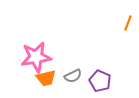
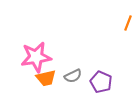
purple pentagon: moved 1 px right, 1 px down
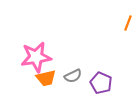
purple pentagon: moved 1 px down
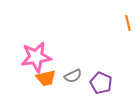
orange line: rotated 35 degrees counterclockwise
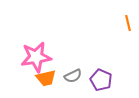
purple pentagon: moved 3 px up
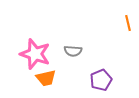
pink star: moved 1 px left, 3 px up; rotated 28 degrees clockwise
gray semicircle: moved 25 px up; rotated 30 degrees clockwise
purple pentagon: rotated 25 degrees clockwise
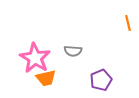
pink star: moved 4 px down; rotated 12 degrees clockwise
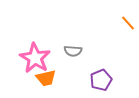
orange line: rotated 28 degrees counterclockwise
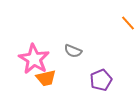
gray semicircle: rotated 18 degrees clockwise
pink star: moved 1 px left, 1 px down
